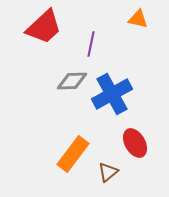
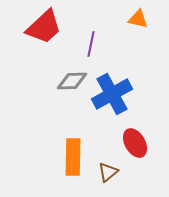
orange rectangle: moved 3 px down; rotated 36 degrees counterclockwise
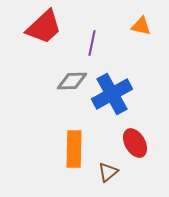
orange triangle: moved 3 px right, 7 px down
purple line: moved 1 px right, 1 px up
orange rectangle: moved 1 px right, 8 px up
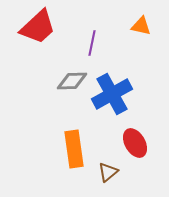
red trapezoid: moved 6 px left
orange rectangle: rotated 9 degrees counterclockwise
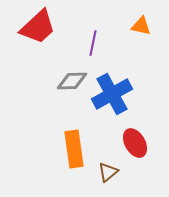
purple line: moved 1 px right
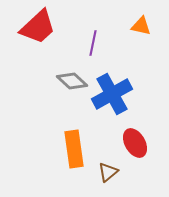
gray diamond: rotated 44 degrees clockwise
